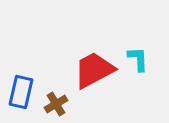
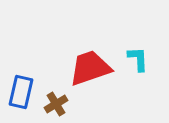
red trapezoid: moved 4 px left, 2 px up; rotated 9 degrees clockwise
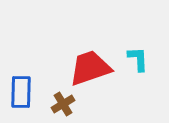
blue rectangle: rotated 12 degrees counterclockwise
brown cross: moved 7 px right
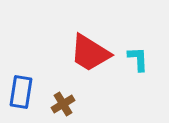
red trapezoid: moved 15 px up; rotated 129 degrees counterclockwise
blue rectangle: rotated 8 degrees clockwise
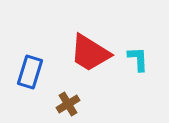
blue rectangle: moved 9 px right, 20 px up; rotated 8 degrees clockwise
brown cross: moved 5 px right
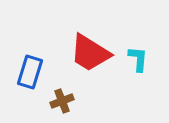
cyan L-shape: rotated 8 degrees clockwise
brown cross: moved 6 px left, 3 px up; rotated 10 degrees clockwise
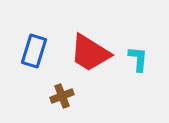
blue rectangle: moved 4 px right, 21 px up
brown cross: moved 5 px up
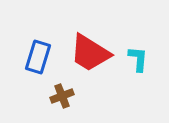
blue rectangle: moved 4 px right, 6 px down
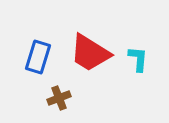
brown cross: moved 3 px left, 2 px down
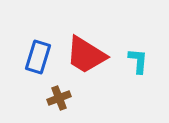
red trapezoid: moved 4 px left, 2 px down
cyan L-shape: moved 2 px down
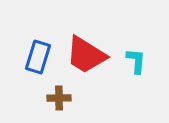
cyan L-shape: moved 2 px left
brown cross: rotated 20 degrees clockwise
